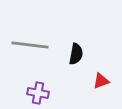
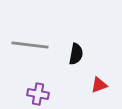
red triangle: moved 2 px left, 4 px down
purple cross: moved 1 px down
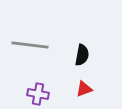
black semicircle: moved 6 px right, 1 px down
red triangle: moved 15 px left, 4 px down
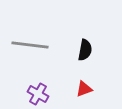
black semicircle: moved 3 px right, 5 px up
purple cross: rotated 20 degrees clockwise
